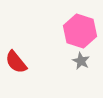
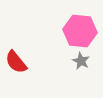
pink hexagon: rotated 12 degrees counterclockwise
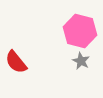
pink hexagon: rotated 8 degrees clockwise
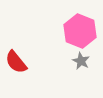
pink hexagon: rotated 8 degrees clockwise
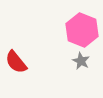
pink hexagon: moved 2 px right, 1 px up
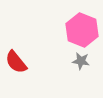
gray star: rotated 18 degrees counterclockwise
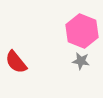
pink hexagon: moved 1 px down
